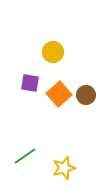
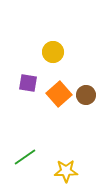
purple square: moved 2 px left
green line: moved 1 px down
yellow star: moved 2 px right, 3 px down; rotated 15 degrees clockwise
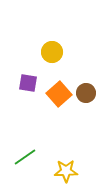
yellow circle: moved 1 px left
brown circle: moved 2 px up
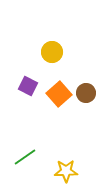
purple square: moved 3 px down; rotated 18 degrees clockwise
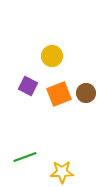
yellow circle: moved 4 px down
orange square: rotated 20 degrees clockwise
green line: rotated 15 degrees clockwise
yellow star: moved 4 px left, 1 px down
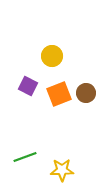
yellow star: moved 2 px up
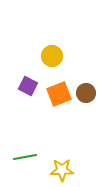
green line: rotated 10 degrees clockwise
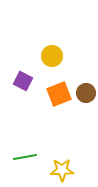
purple square: moved 5 px left, 5 px up
